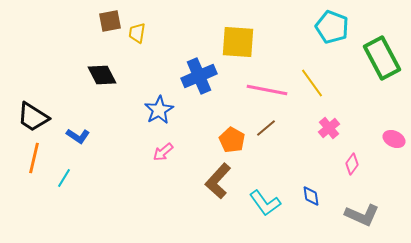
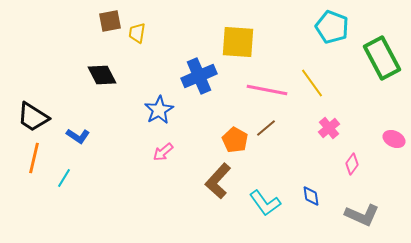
orange pentagon: moved 3 px right
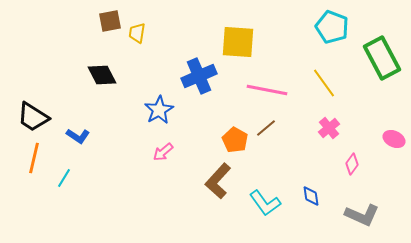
yellow line: moved 12 px right
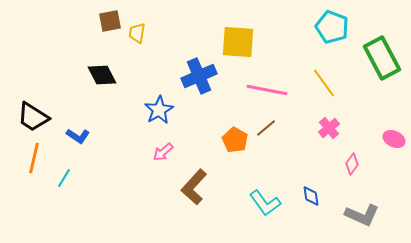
brown L-shape: moved 24 px left, 6 px down
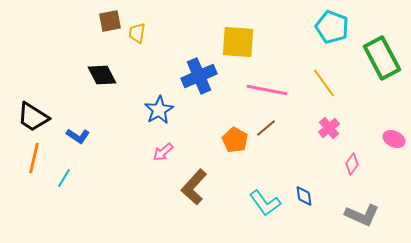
blue diamond: moved 7 px left
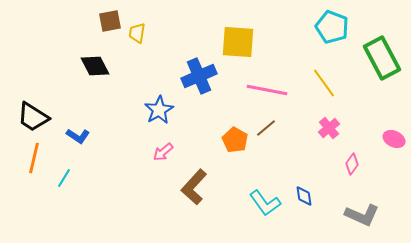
black diamond: moved 7 px left, 9 px up
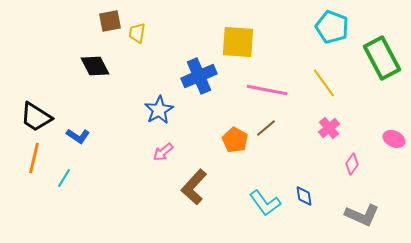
black trapezoid: moved 3 px right
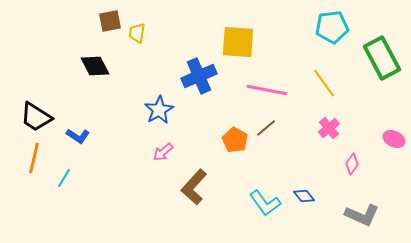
cyan pentagon: rotated 28 degrees counterclockwise
blue diamond: rotated 30 degrees counterclockwise
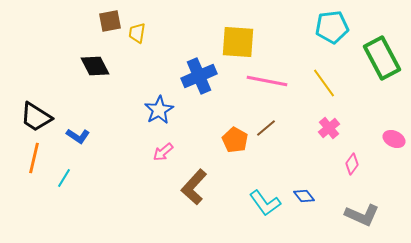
pink line: moved 9 px up
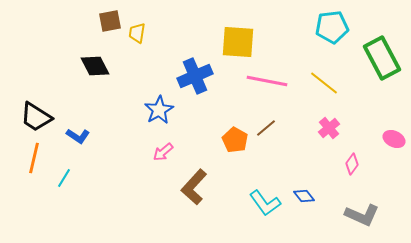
blue cross: moved 4 px left
yellow line: rotated 16 degrees counterclockwise
